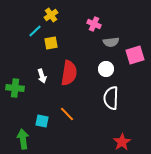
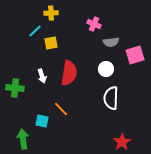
yellow cross: moved 2 px up; rotated 32 degrees clockwise
orange line: moved 6 px left, 5 px up
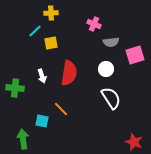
white semicircle: rotated 145 degrees clockwise
red star: moved 12 px right; rotated 18 degrees counterclockwise
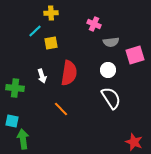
white circle: moved 2 px right, 1 px down
cyan square: moved 30 px left
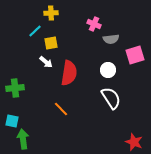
gray semicircle: moved 3 px up
white arrow: moved 4 px right, 14 px up; rotated 32 degrees counterclockwise
green cross: rotated 12 degrees counterclockwise
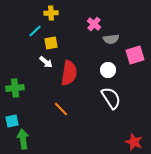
pink cross: rotated 16 degrees clockwise
cyan square: rotated 24 degrees counterclockwise
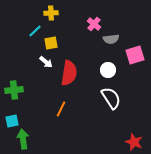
green cross: moved 1 px left, 2 px down
orange line: rotated 70 degrees clockwise
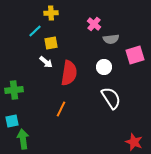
white circle: moved 4 px left, 3 px up
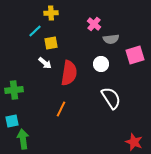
white arrow: moved 1 px left, 1 px down
white circle: moved 3 px left, 3 px up
